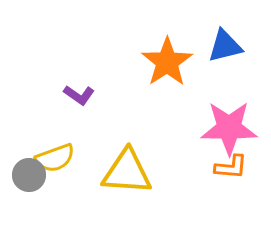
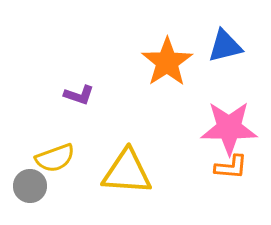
purple L-shape: rotated 16 degrees counterclockwise
gray circle: moved 1 px right, 11 px down
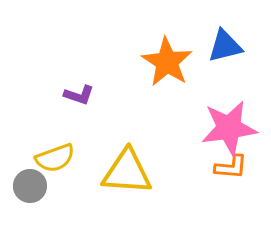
orange star: rotated 6 degrees counterclockwise
pink star: rotated 8 degrees counterclockwise
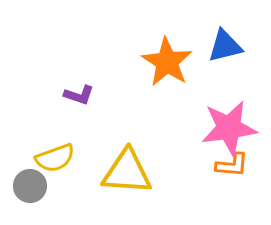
orange L-shape: moved 1 px right, 2 px up
